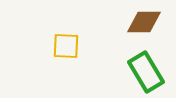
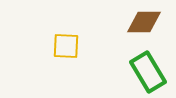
green rectangle: moved 2 px right
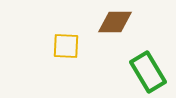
brown diamond: moved 29 px left
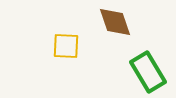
brown diamond: rotated 72 degrees clockwise
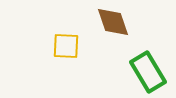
brown diamond: moved 2 px left
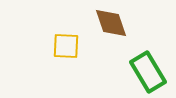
brown diamond: moved 2 px left, 1 px down
